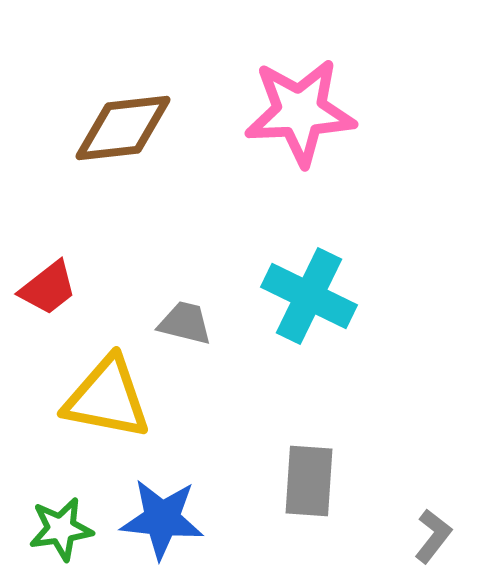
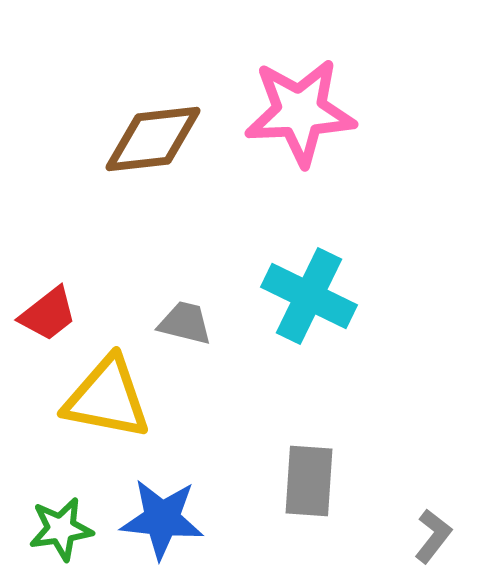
brown diamond: moved 30 px right, 11 px down
red trapezoid: moved 26 px down
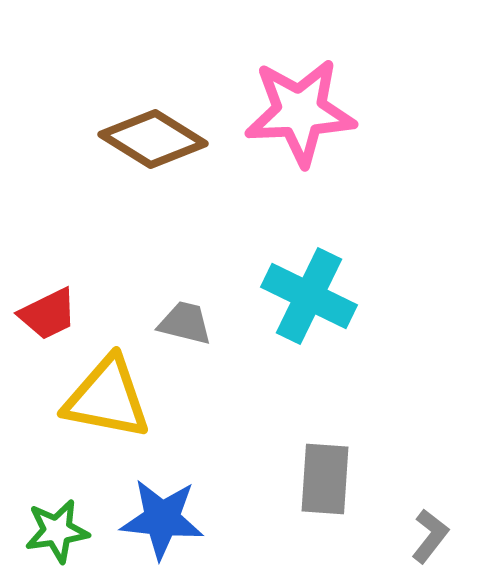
brown diamond: rotated 38 degrees clockwise
red trapezoid: rotated 12 degrees clockwise
gray rectangle: moved 16 px right, 2 px up
green star: moved 4 px left, 2 px down
gray L-shape: moved 3 px left
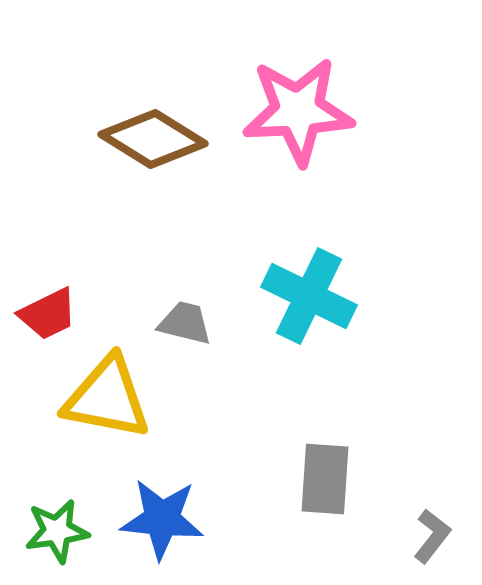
pink star: moved 2 px left, 1 px up
gray L-shape: moved 2 px right
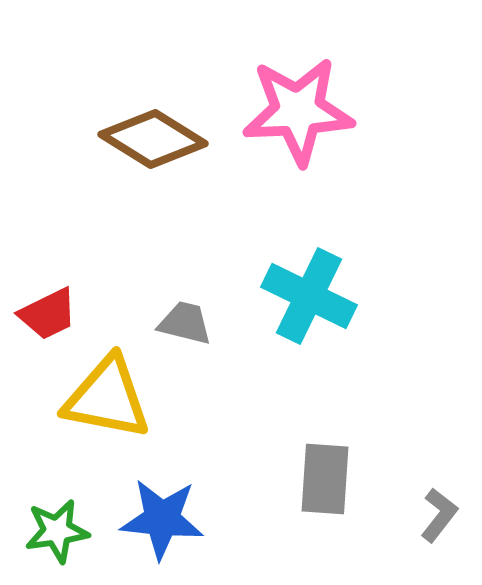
gray L-shape: moved 7 px right, 21 px up
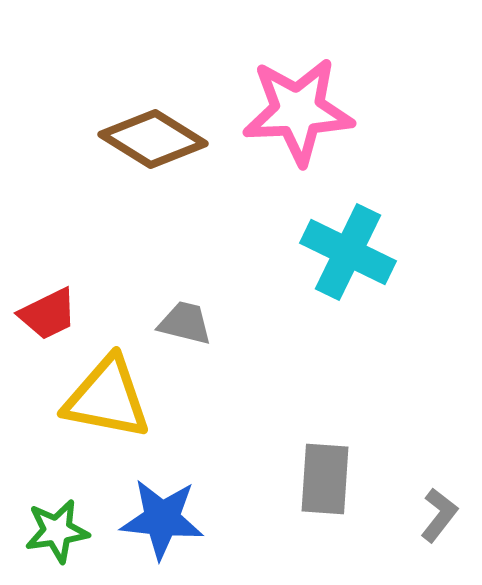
cyan cross: moved 39 px right, 44 px up
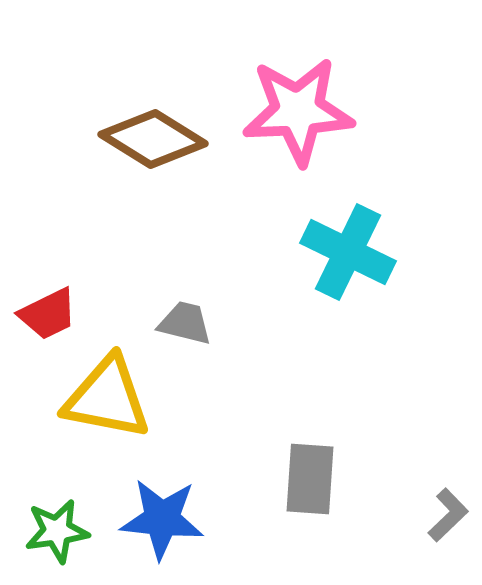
gray rectangle: moved 15 px left
gray L-shape: moved 9 px right; rotated 8 degrees clockwise
